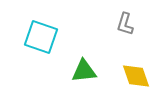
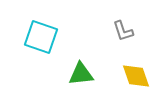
gray L-shape: moved 2 px left, 7 px down; rotated 35 degrees counterclockwise
green triangle: moved 3 px left, 3 px down
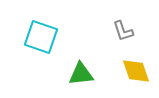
yellow diamond: moved 5 px up
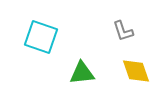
green triangle: moved 1 px right, 1 px up
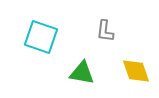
gray L-shape: moved 18 px left; rotated 25 degrees clockwise
green triangle: rotated 16 degrees clockwise
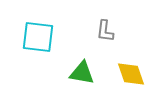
cyan square: moved 3 px left; rotated 12 degrees counterclockwise
yellow diamond: moved 5 px left, 3 px down
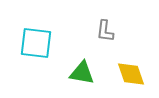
cyan square: moved 2 px left, 6 px down
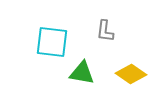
cyan square: moved 16 px right, 1 px up
yellow diamond: rotated 36 degrees counterclockwise
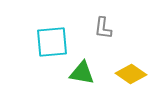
gray L-shape: moved 2 px left, 3 px up
cyan square: rotated 12 degrees counterclockwise
